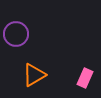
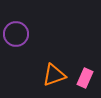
orange triangle: moved 20 px right; rotated 10 degrees clockwise
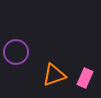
purple circle: moved 18 px down
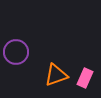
orange triangle: moved 2 px right
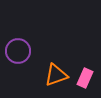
purple circle: moved 2 px right, 1 px up
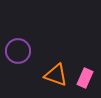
orange triangle: rotated 40 degrees clockwise
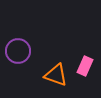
pink rectangle: moved 12 px up
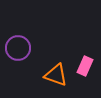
purple circle: moved 3 px up
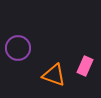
orange triangle: moved 2 px left
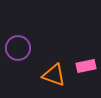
pink rectangle: moved 1 px right; rotated 54 degrees clockwise
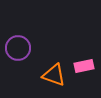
pink rectangle: moved 2 px left
